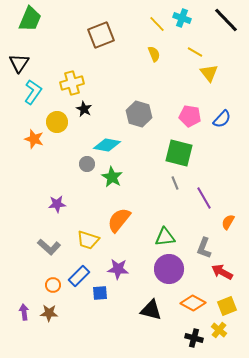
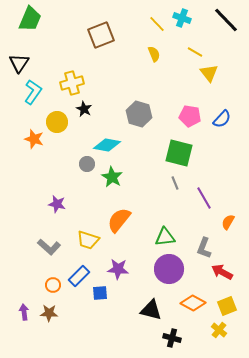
purple star at (57, 204): rotated 18 degrees clockwise
black cross at (194, 338): moved 22 px left
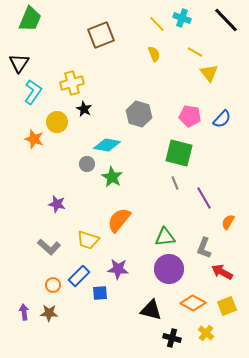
yellow cross at (219, 330): moved 13 px left, 3 px down
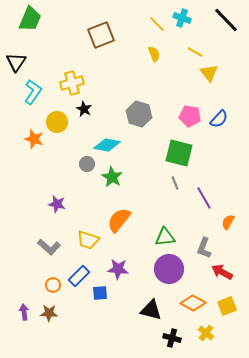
black triangle at (19, 63): moved 3 px left, 1 px up
blue semicircle at (222, 119): moved 3 px left
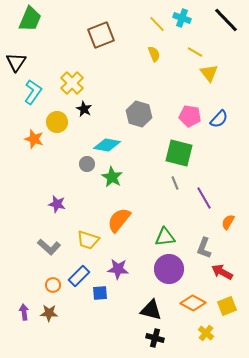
yellow cross at (72, 83): rotated 30 degrees counterclockwise
black cross at (172, 338): moved 17 px left
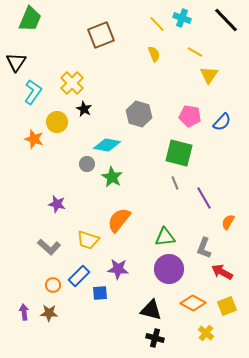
yellow triangle at (209, 73): moved 2 px down; rotated 12 degrees clockwise
blue semicircle at (219, 119): moved 3 px right, 3 px down
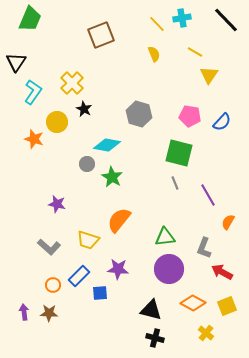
cyan cross at (182, 18): rotated 30 degrees counterclockwise
purple line at (204, 198): moved 4 px right, 3 px up
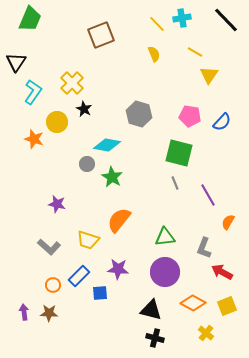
purple circle at (169, 269): moved 4 px left, 3 px down
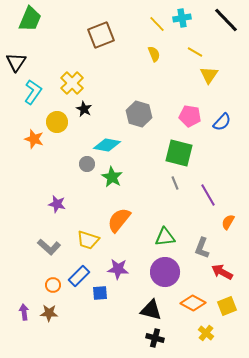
gray L-shape at (204, 248): moved 2 px left
